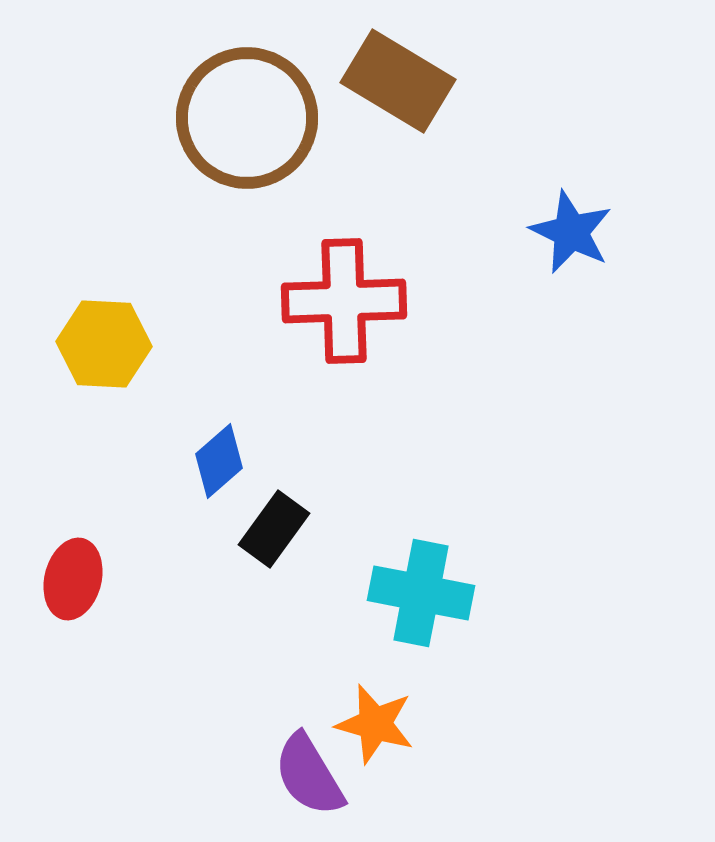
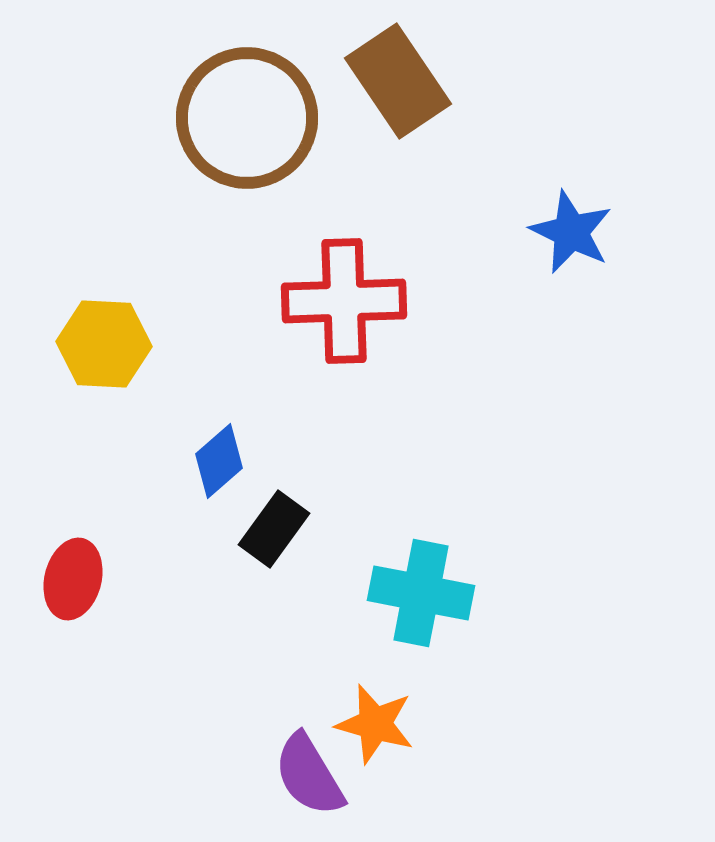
brown rectangle: rotated 25 degrees clockwise
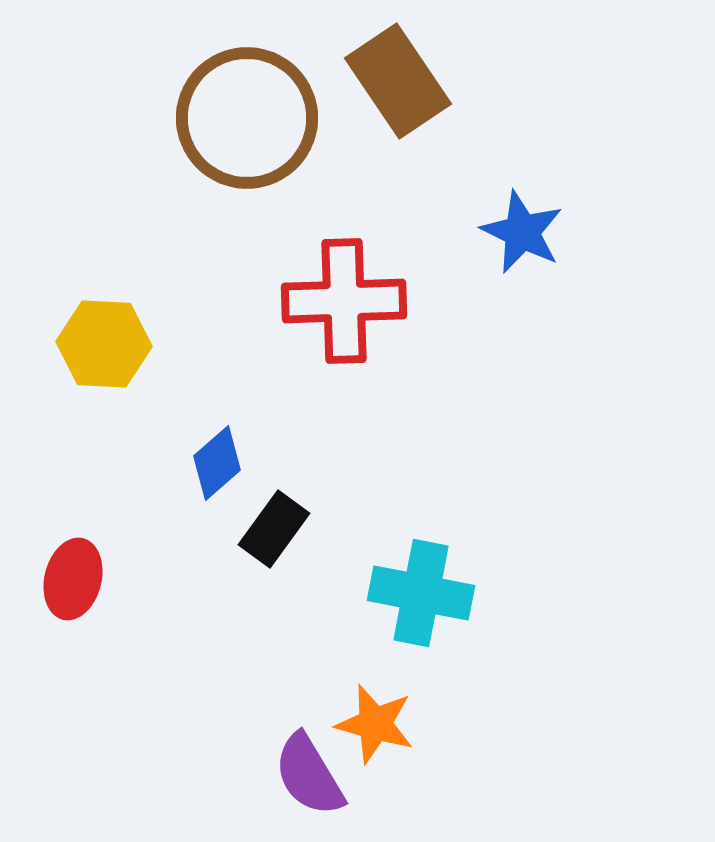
blue star: moved 49 px left
blue diamond: moved 2 px left, 2 px down
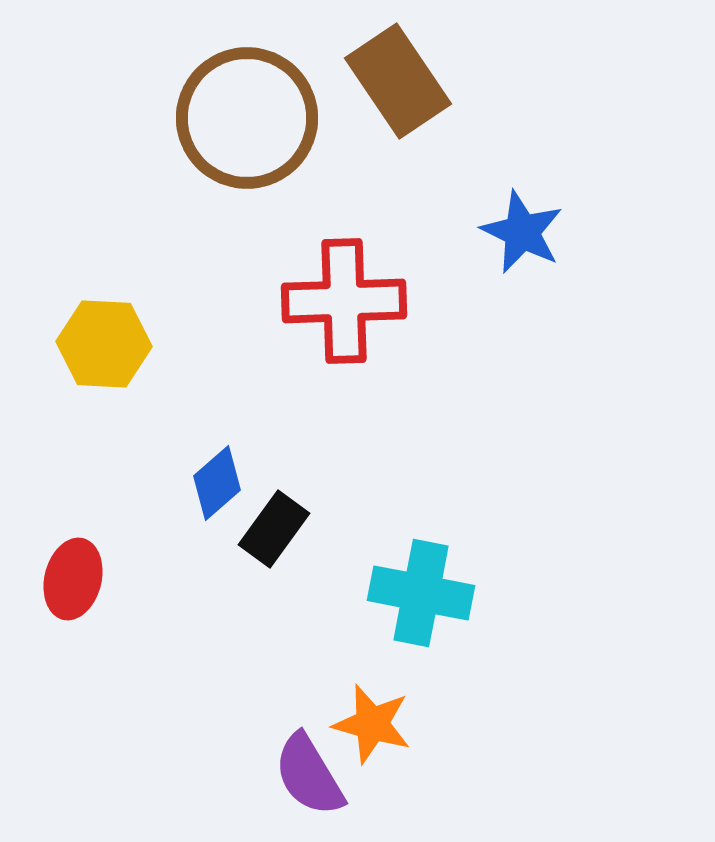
blue diamond: moved 20 px down
orange star: moved 3 px left
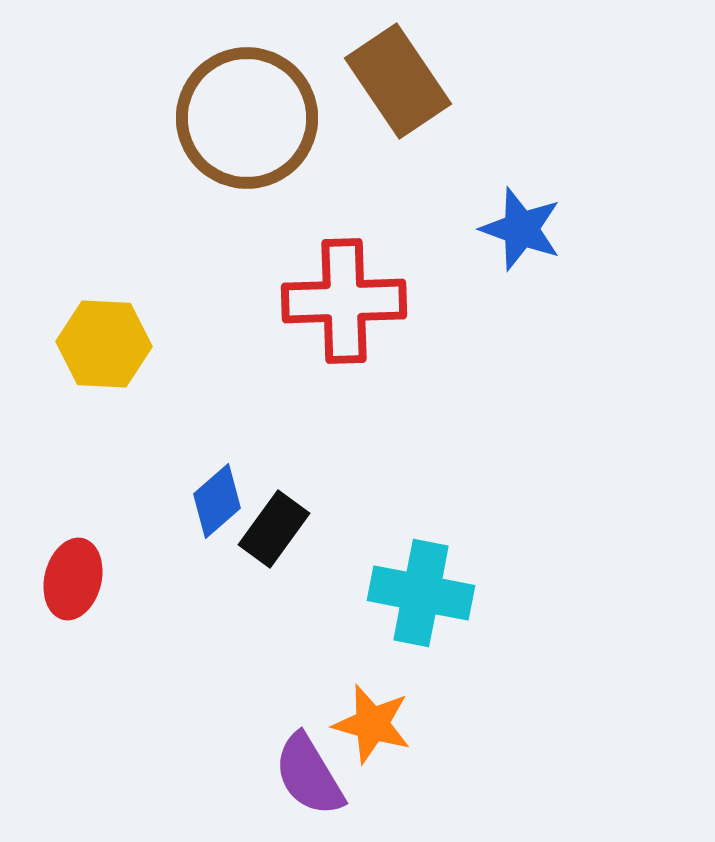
blue star: moved 1 px left, 3 px up; rotated 6 degrees counterclockwise
blue diamond: moved 18 px down
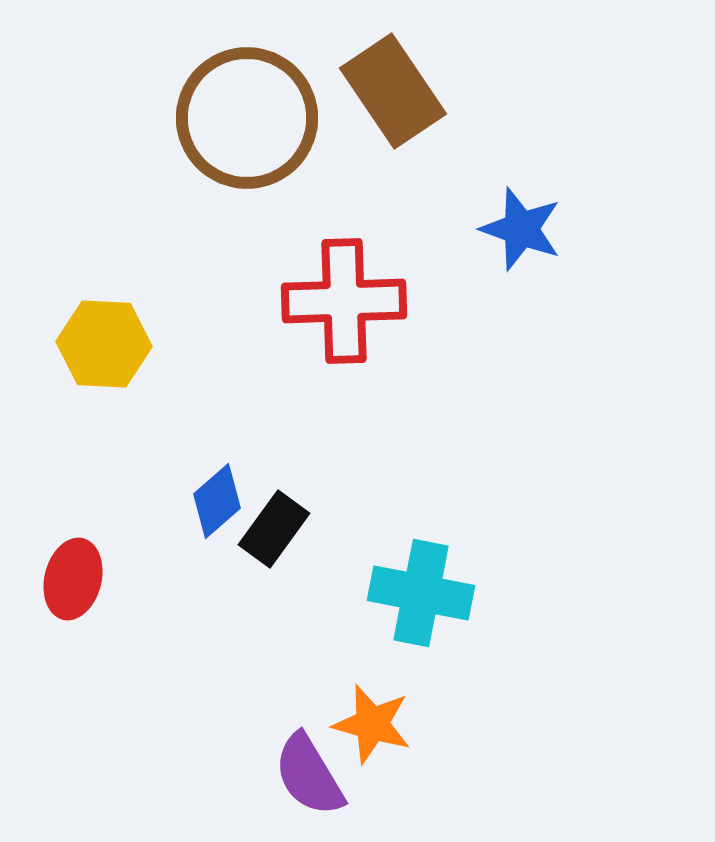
brown rectangle: moved 5 px left, 10 px down
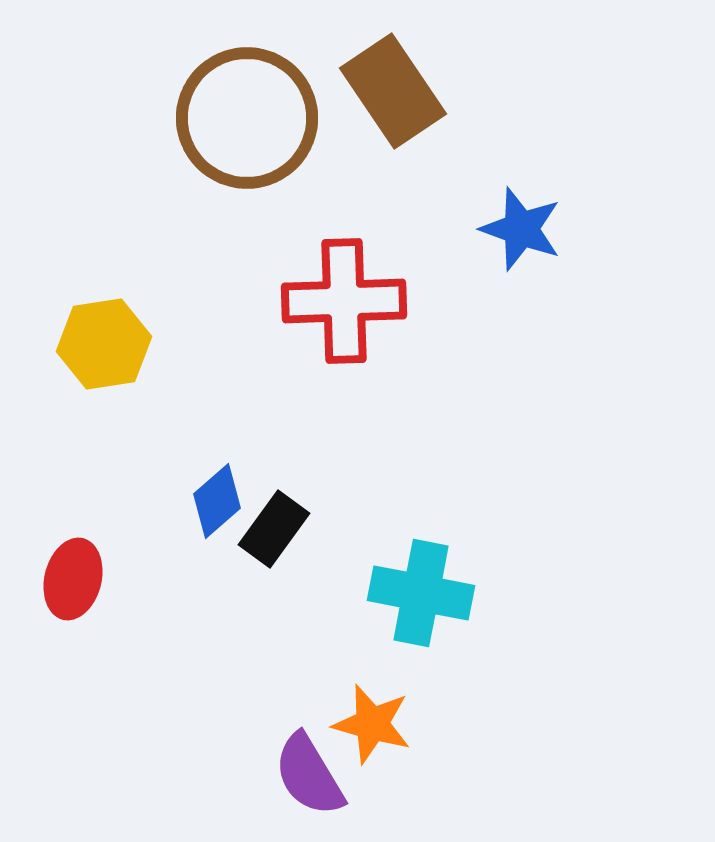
yellow hexagon: rotated 12 degrees counterclockwise
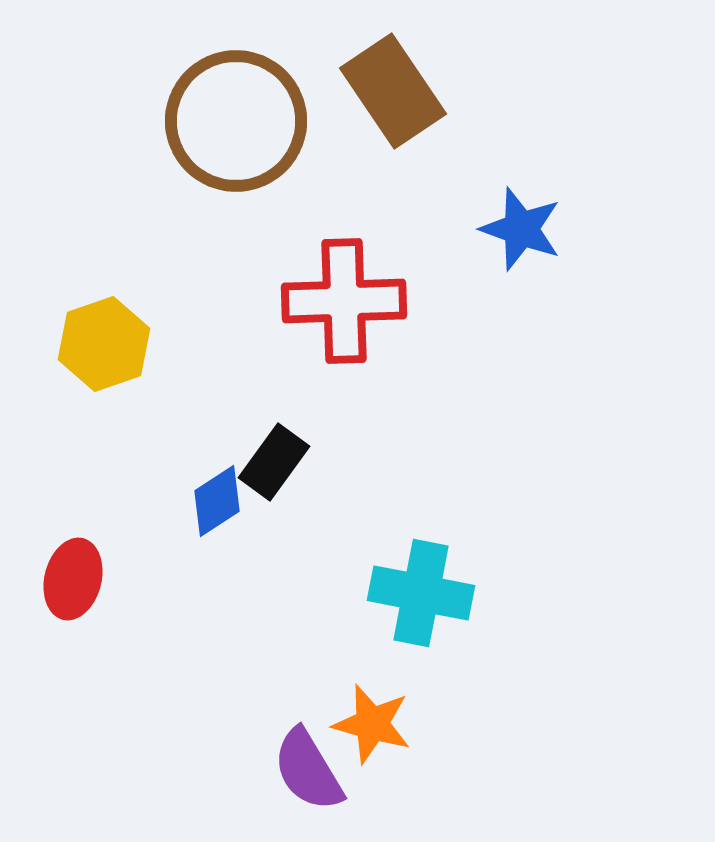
brown circle: moved 11 px left, 3 px down
yellow hexagon: rotated 10 degrees counterclockwise
blue diamond: rotated 8 degrees clockwise
black rectangle: moved 67 px up
purple semicircle: moved 1 px left, 5 px up
